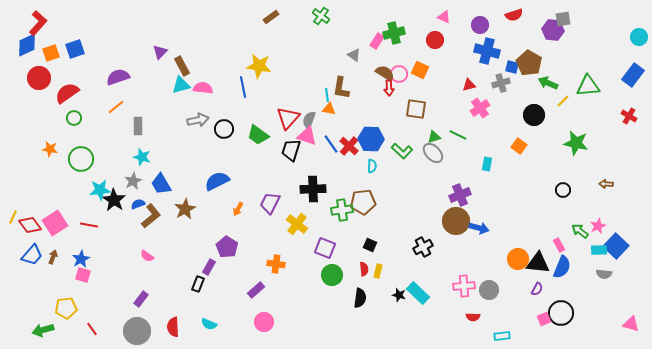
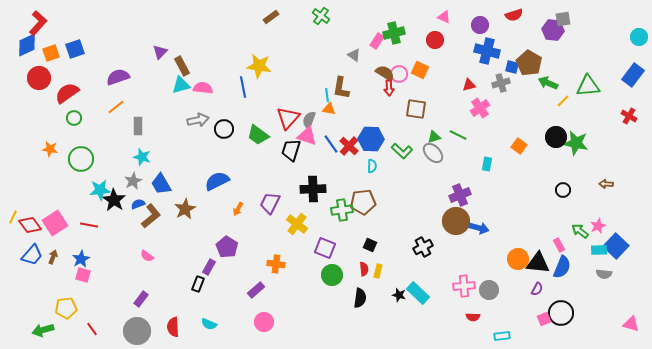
black circle at (534, 115): moved 22 px right, 22 px down
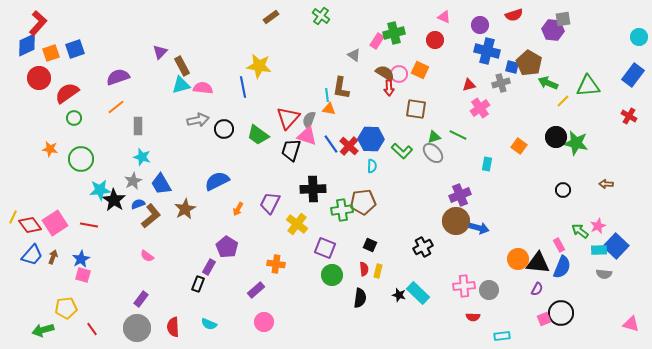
gray circle at (137, 331): moved 3 px up
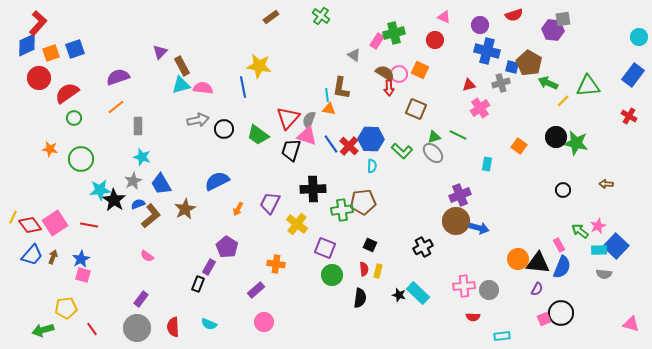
brown square at (416, 109): rotated 15 degrees clockwise
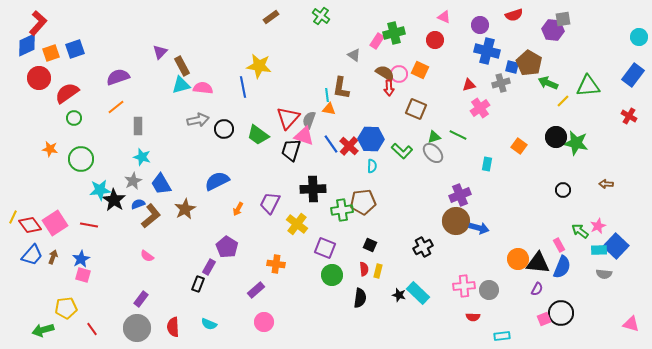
pink triangle at (307, 136): moved 3 px left
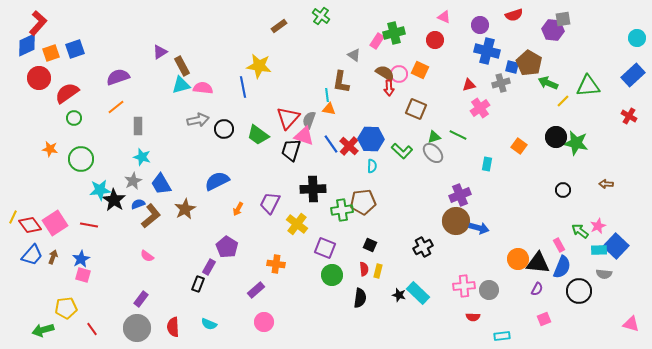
brown rectangle at (271, 17): moved 8 px right, 9 px down
cyan circle at (639, 37): moved 2 px left, 1 px down
purple triangle at (160, 52): rotated 14 degrees clockwise
blue rectangle at (633, 75): rotated 10 degrees clockwise
brown L-shape at (341, 88): moved 6 px up
black circle at (561, 313): moved 18 px right, 22 px up
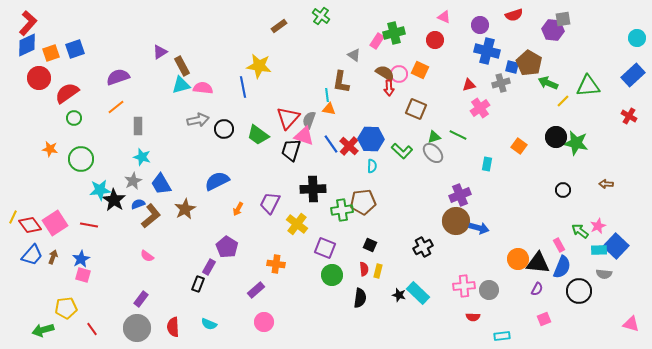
red L-shape at (38, 23): moved 10 px left
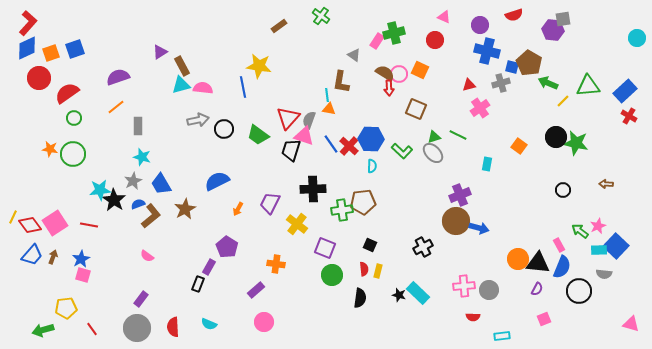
blue diamond at (27, 45): moved 3 px down
blue rectangle at (633, 75): moved 8 px left, 16 px down
green circle at (81, 159): moved 8 px left, 5 px up
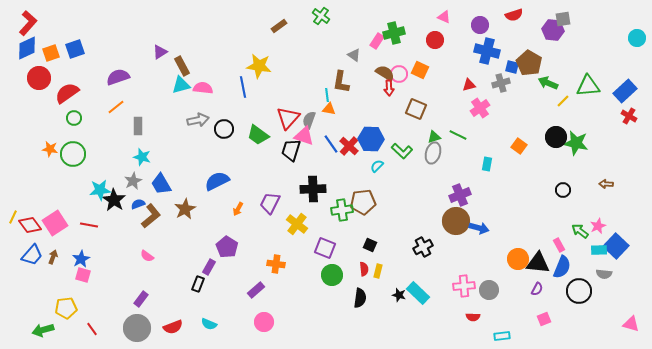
gray ellipse at (433, 153): rotated 60 degrees clockwise
cyan semicircle at (372, 166): moved 5 px right; rotated 136 degrees counterclockwise
red semicircle at (173, 327): rotated 108 degrees counterclockwise
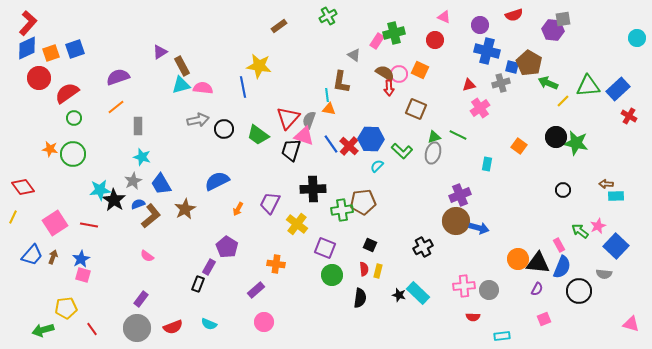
green cross at (321, 16): moved 7 px right; rotated 24 degrees clockwise
blue rectangle at (625, 91): moved 7 px left, 2 px up
red diamond at (30, 225): moved 7 px left, 38 px up
cyan rectangle at (599, 250): moved 17 px right, 54 px up
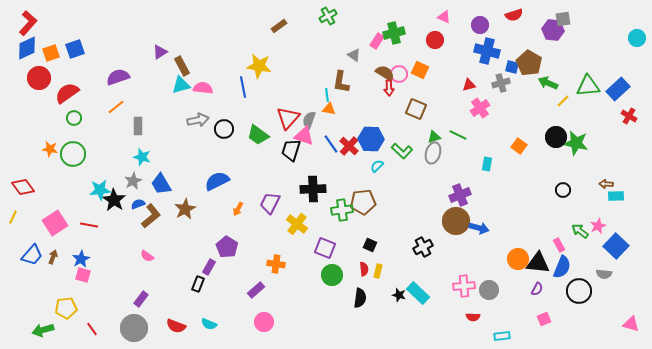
red semicircle at (173, 327): moved 3 px right, 1 px up; rotated 42 degrees clockwise
gray circle at (137, 328): moved 3 px left
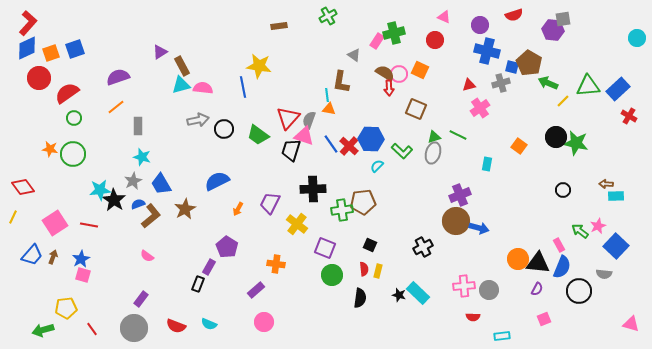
brown rectangle at (279, 26): rotated 28 degrees clockwise
